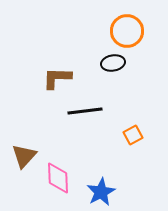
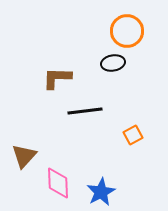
pink diamond: moved 5 px down
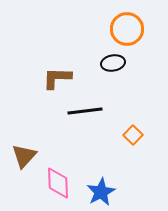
orange circle: moved 2 px up
orange square: rotated 18 degrees counterclockwise
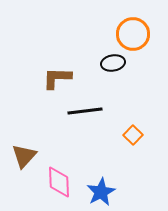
orange circle: moved 6 px right, 5 px down
pink diamond: moved 1 px right, 1 px up
